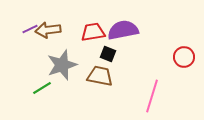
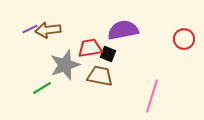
red trapezoid: moved 3 px left, 16 px down
red circle: moved 18 px up
gray star: moved 3 px right
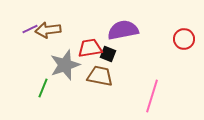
green line: moved 1 px right; rotated 36 degrees counterclockwise
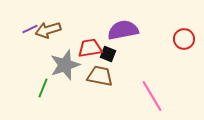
brown arrow: rotated 10 degrees counterclockwise
pink line: rotated 48 degrees counterclockwise
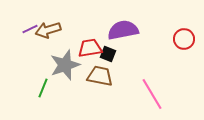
pink line: moved 2 px up
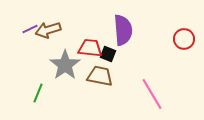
purple semicircle: rotated 96 degrees clockwise
red trapezoid: rotated 15 degrees clockwise
gray star: rotated 16 degrees counterclockwise
green line: moved 5 px left, 5 px down
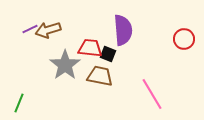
green line: moved 19 px left, 10 px down
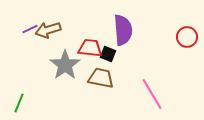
red circle: moved 3 px right, 2 px up
brown trapezoid: moved 1 px right, 2 px down
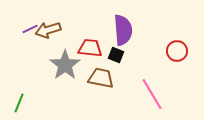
red circle: moved 10 px left, 14 px down
black square: moved 8 px right, 1 px down
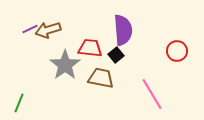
black square: rotated 28 degrees clockwise
